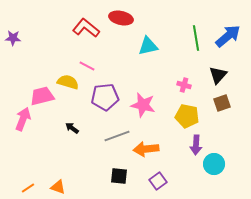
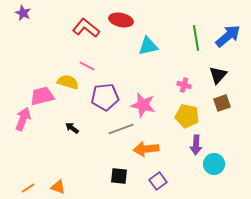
red ellipse: moved 2 px down
purple star: moved 10 px right, 25 px up; rotated 21 degrees clockwise
gray line: moved 4 px right, 7 px up
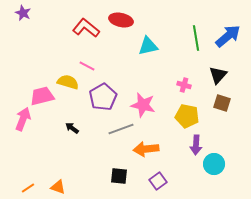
purple pentagon: moved 2 px left; rotated 24 degrees counterclockwise
brown square: rotated 36 degrees clockwise
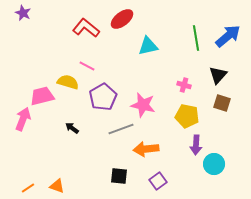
red ellipse: moved 1 px right, 1 px up; rotated 50 degrees counterclockwise
orange triangle: moved 1 px left, 1 px up
